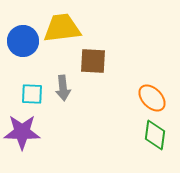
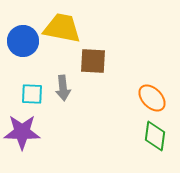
yellow trapezoid: rotated 18 degrees clockwise
green diamond: moved 1 px down
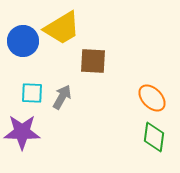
yellow trapezoid: rotated 138 degrees clockwise
gray arrow: moved 1 px left, 9 px down; rotated 145 degrees counterclockwise
cyan square: moved 1 px up
green diamond: moved 1 px left, 1 px down
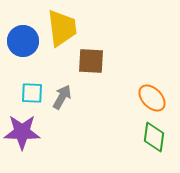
yellow trapezoid: rotated 66 degrees counterclockwise
brown square: moved 2 px left
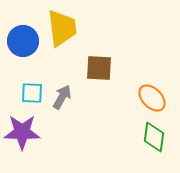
brown square: moved 8 px right, 7 px down
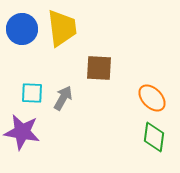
blue circle: moved 1 px left, 12 px up
gray arrow: moved 1 px right, 1 px down
purple star: rotated 9 degrees clockwise
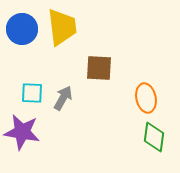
yellow trapezoid: moved 1 px up
orange ellipse: moved 6 px left; rotated 32 degrees clockwise
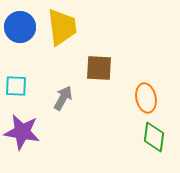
blue circle: moved 2 px left, 2 px up
cyan square: moved 16 px left, 7 px up
